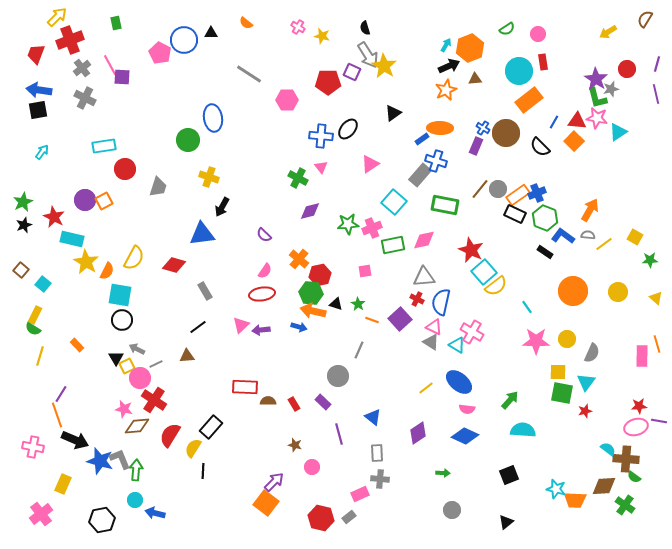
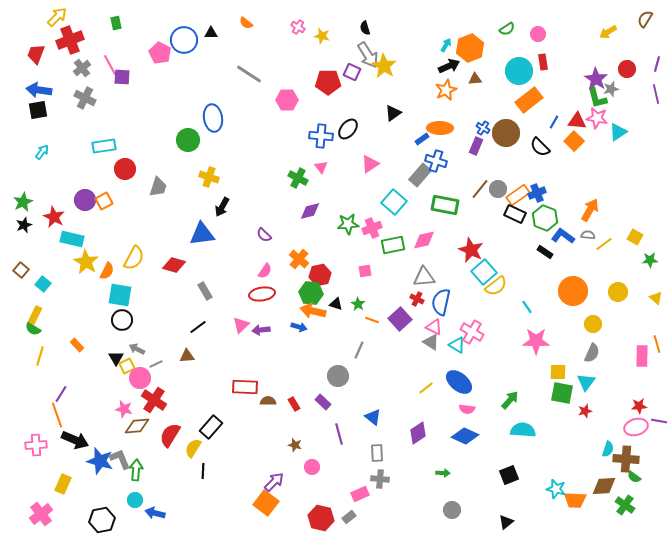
yellow circle at (567, 339): moved 26 px right, 15 px up
pink cross at (33, 447): moved 3 px right, 2 px up; rotated 15 degrees counterclockwise
cyan semicircle at (608, 449): rotated 70 degrees clockwise
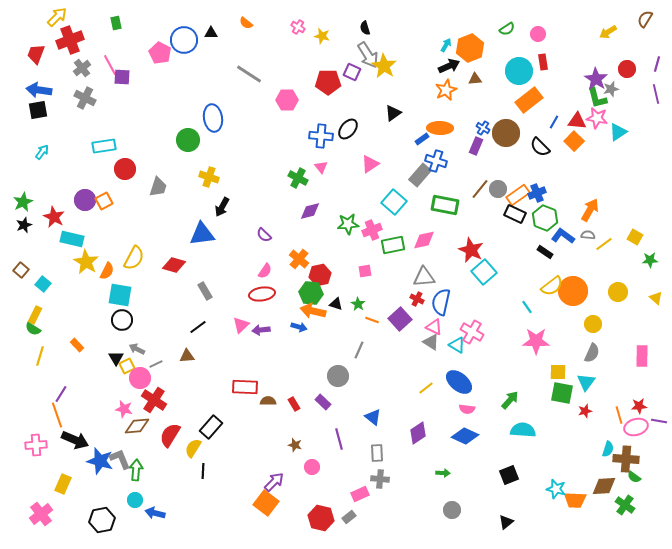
pink cross at (372, 228): moved 2 px down
yellow semicircle at (496, 286): moved 56 px right
orange line at (657, 344): moved 38 px left, 71 px down
purple line at (339, 434): moved 5 px down
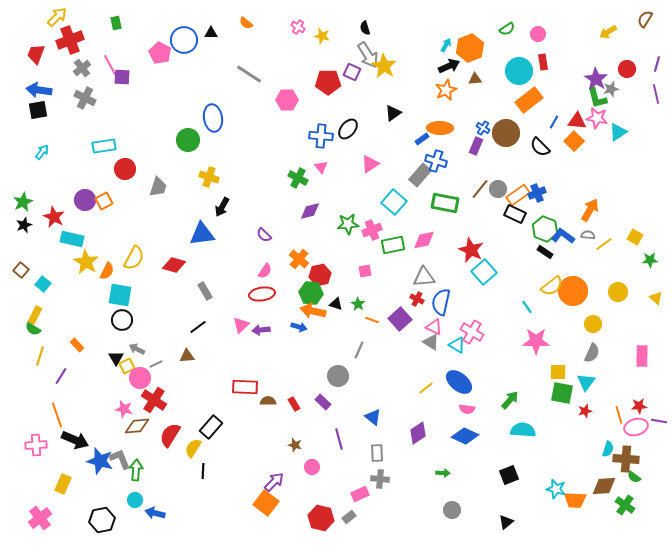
green rectangle at (445, 205): moved 2 px up
green hexagon at (545, 218): moved 11 px down
purple line at (61, 394): moved 18 px up
pink cross at (41, 514): moved 1 px left, 4 px down
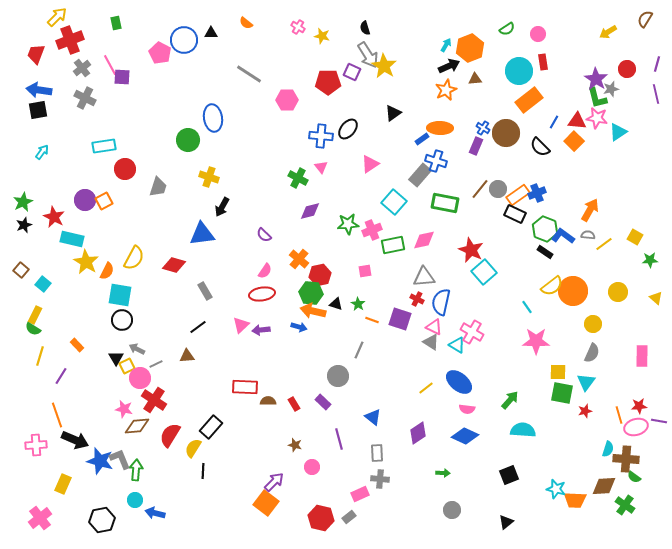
purple square at (400, 319): rotated 30 degrees counterclockwise
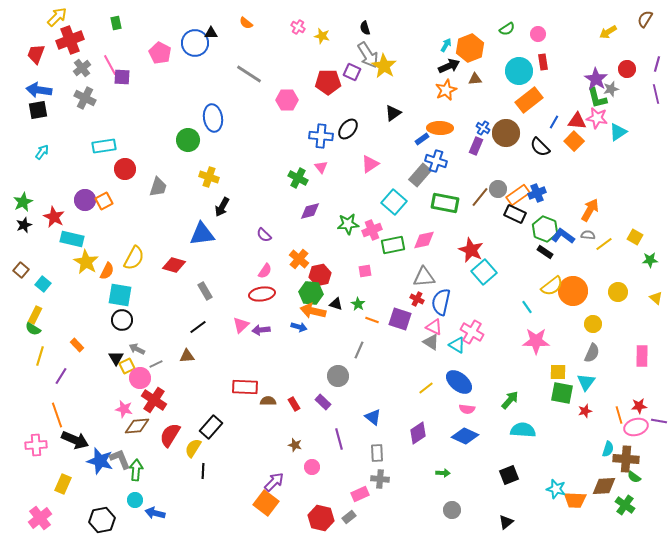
blue circle at (184, 40): moved 11 px right, 3 px down
brown line at (480, 189): moved 8 px down
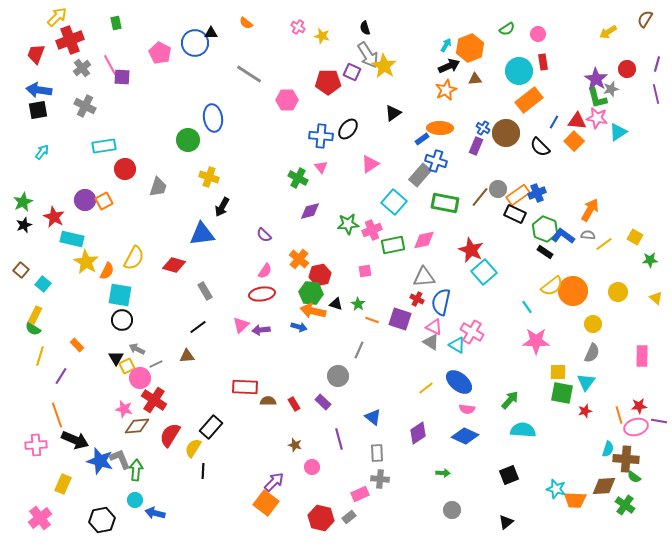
gray cross at (85, 98): moved 8 px down
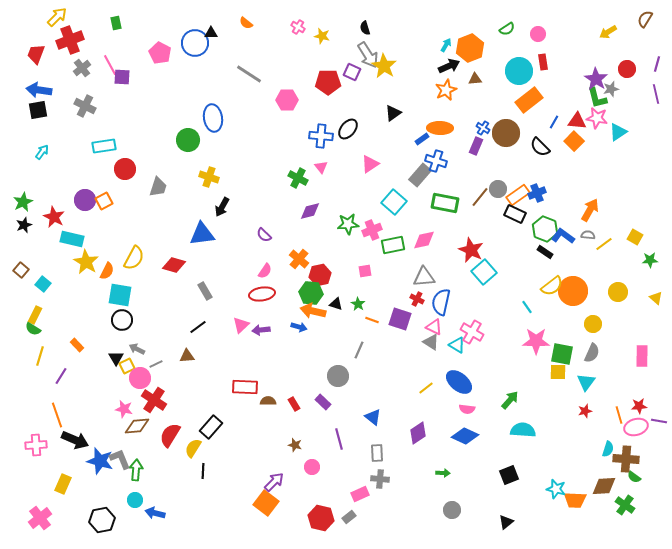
green square at (562, 393): moved 39 px up
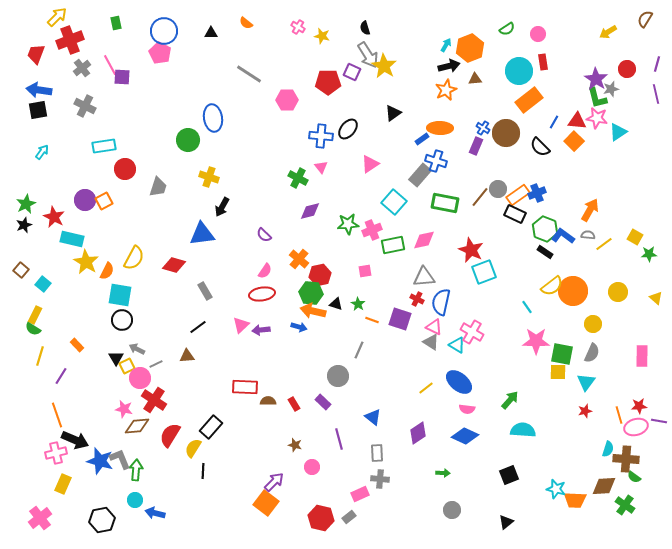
blue circle at (195, 43): moved 31 px left, 12 px up
black arrow at (449, 66): rotated 10 degrees clockwise
green star at (23, 202): moved 3 px right, 2 px down
green star at (650, 260): moved 1 px left, 6 px up
cyan square at (484, 272): rotated 20 degrees clockwise
pink cross at (36, 445): moved 20 px right, 8 px down; rotated 10 degrees counterclockwise
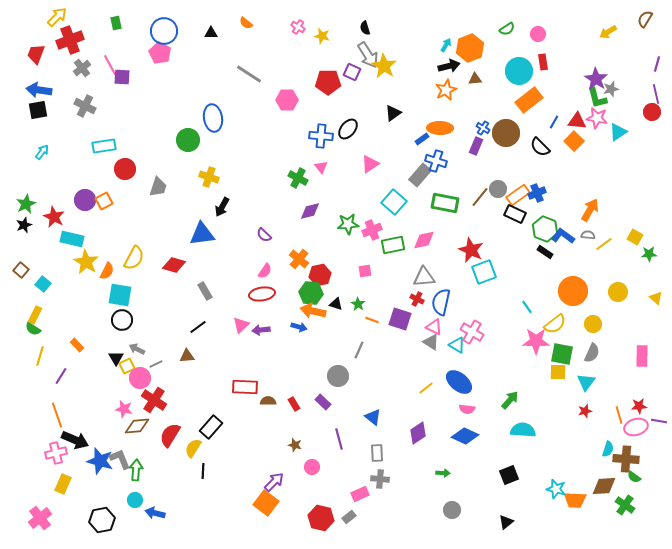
red circle at (627, 69): moved 25 px right, 43 px down
yellow semicircle at (552, 286): moved 3 px right, 38 px down
